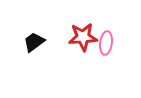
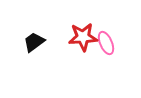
pink ellipse: rotated 30 degrees counterclockwise
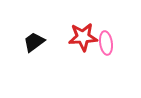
pink ellipse: rotated 15 degrees clockwise
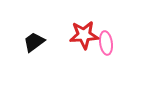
red star: moved 1 px right, 2 px up
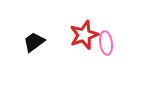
red star: rotated 16 degrees counterclockwise
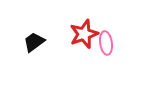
red star: moved 1 px up
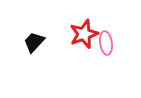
black trapezoid: rotated 10 degrees counterclockwise
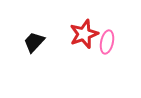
pink ellipse: moved 1 px right, 1 px up; rotated 20 degrees clockwise
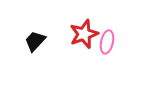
black trapezoid: moved 1 px right, 1 px up
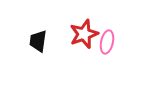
black trapezoid: moved 3 px right; rotated 35 degrees counterclockwise
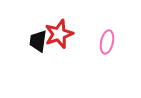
red star: moved 25 px left
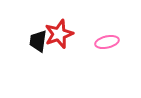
pink ellipse: rotated 65 degrees clockwise
